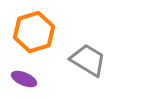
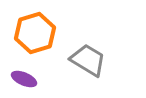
orange hexagon: moved 1 px right, 1 px down
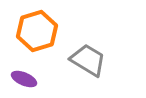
orange hexagon: moved 2 px right, 2 px up
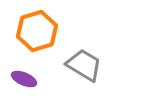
gray trapezoid: moved 4 px left, 5 px down
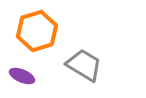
purple ellipse: moved 2 px left, 3 px up
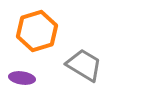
purple ellipse: moved 2 px down; rotated 15 degrees counterclockwise
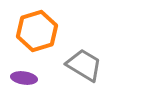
purple ellipse: moved 2 px right
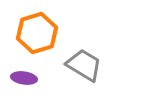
orange hexagon: moved 2 px down
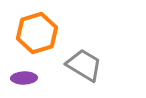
purple ellipse: rotated 10 degrees counterclockwise
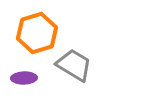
gray trapezoid: moved 10 px left
